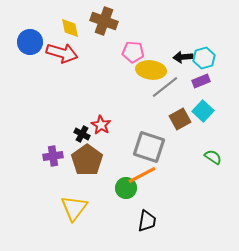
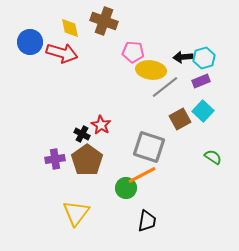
purple cross: moved 2 px right, 3 px down
yellow triangle: moved 2 px right, 5 px down
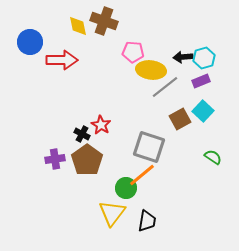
yellow diamond: moved 8 px right, 2 px up
red arrow: moved 7 px down; rotated 16 degrees counterclockwise
orange line: rotated 12 degrees counterclockwise
yellow triangle: moved 36 px right
